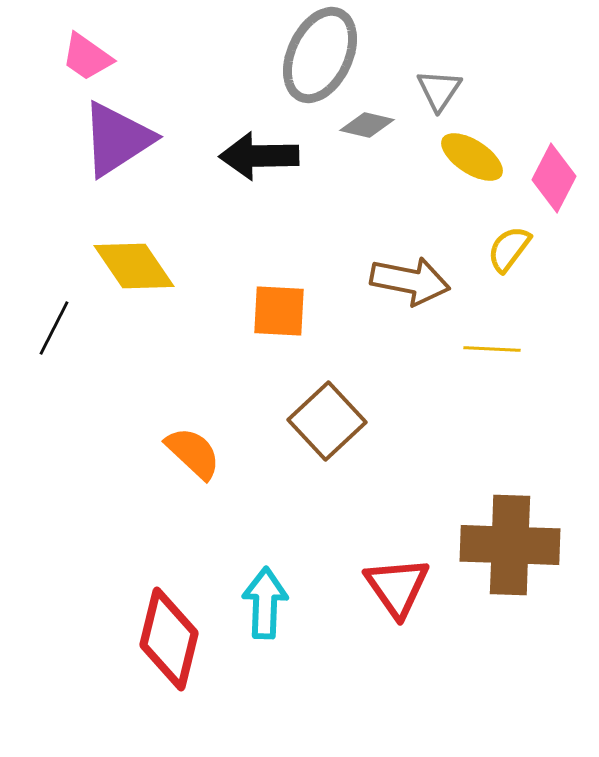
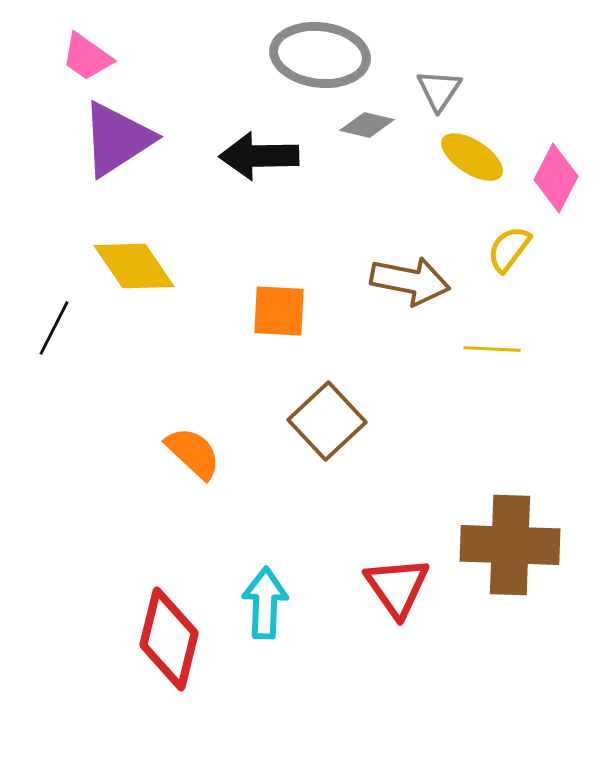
gray ellipse: rotated 72 degrees clockwise
pink diamond: moved 2 px right
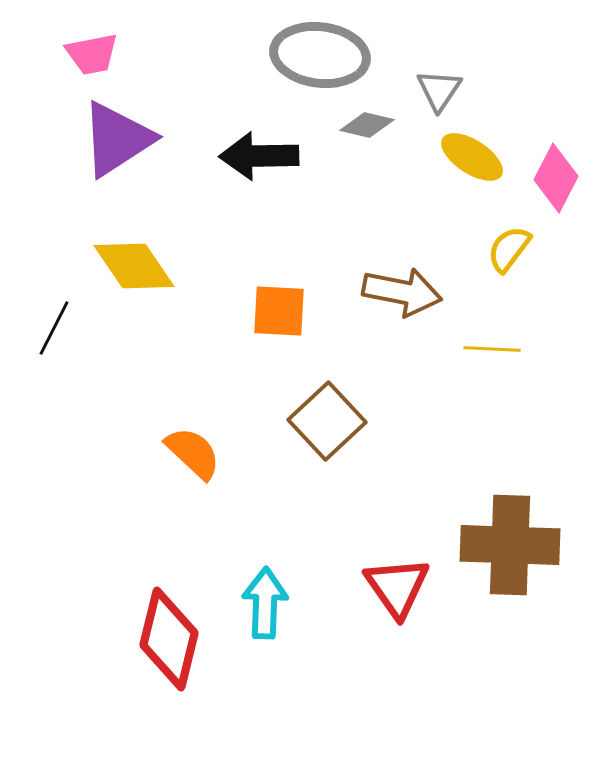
pink trapezoid: moved 5 px right, 3 px up; rotated 46 degrees counterclockwise
brown arrow: moved 8 px left, 11 px down
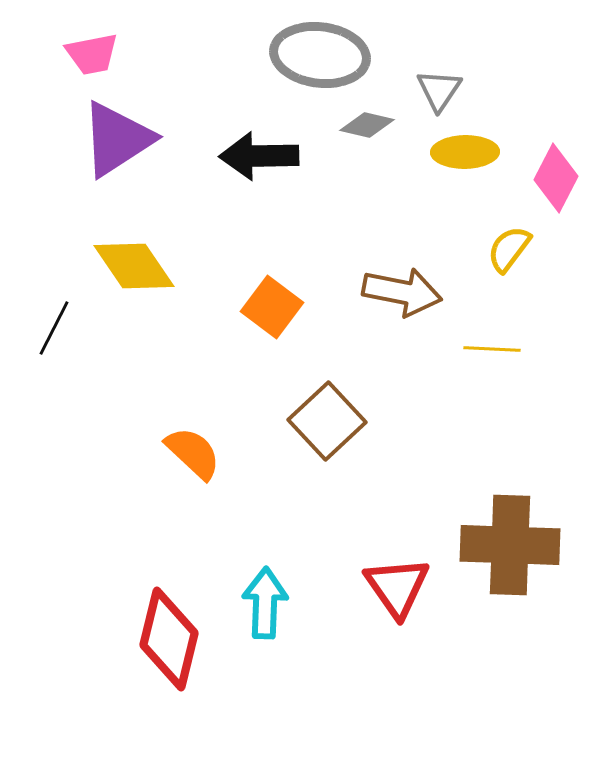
yellow ellipse: moved 7 px left, 5 px up; rotated 34 degrees counterclockwise
orange square: moved 7 px left, 4 px up; rotated 34 degrees clockwise
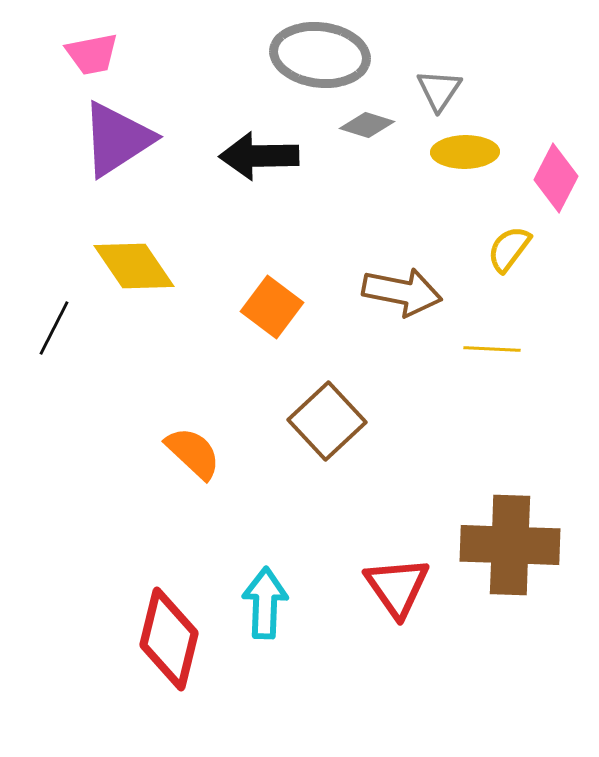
gray diamond: rotated 4 degrees clockwise
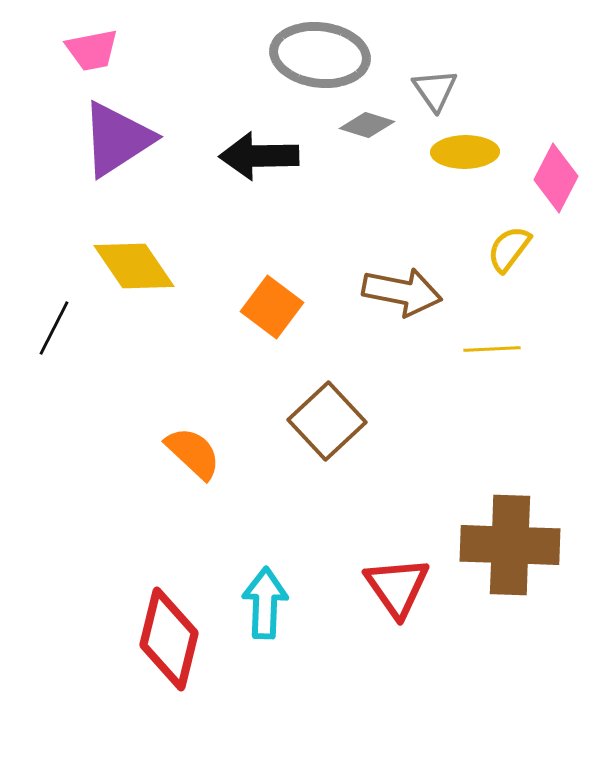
pink trapezoid: moved 4 px up
gray triangle: moved 4 px left; rotated 9 degrees counterclockwise
yellow line: rotated 6 degrees counterclockwise
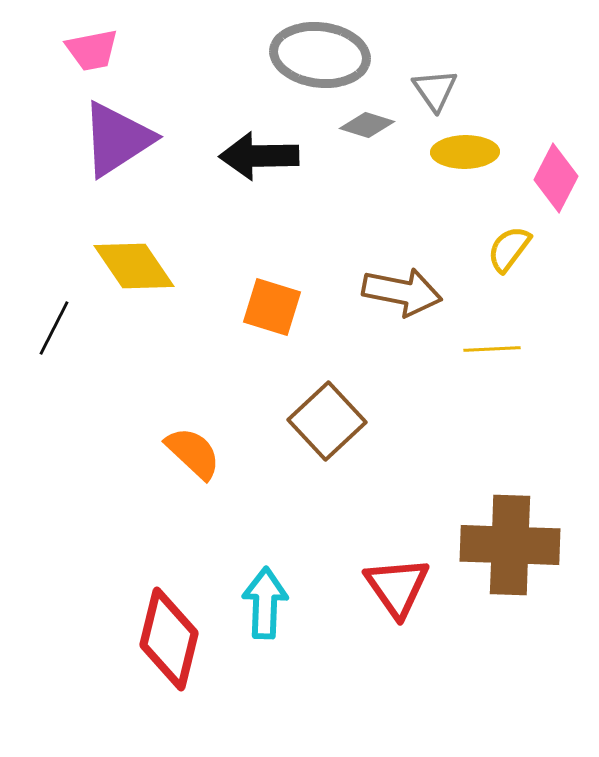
orange square: rotated 20 degrees counterclockwise
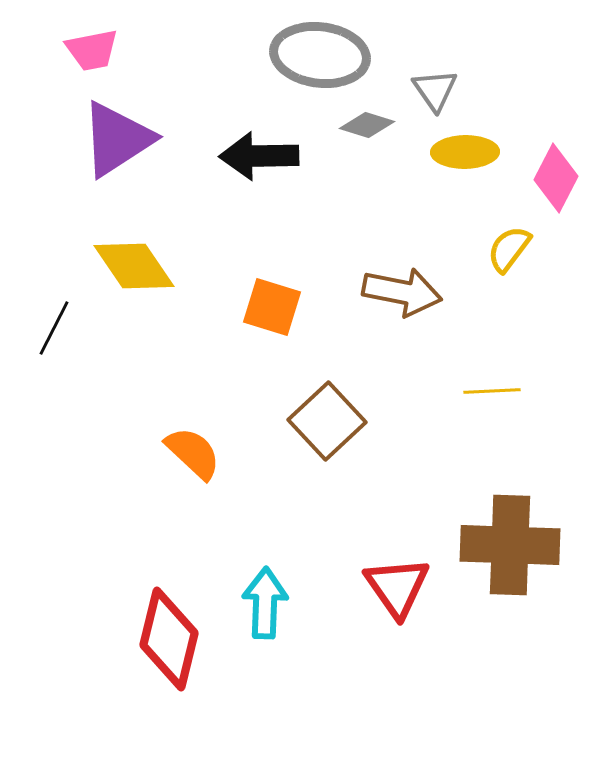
yellow line: moved 42 px down
